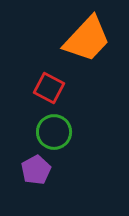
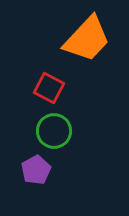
green circle: moved 1 px up
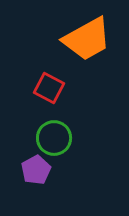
orange trapezoid: rotated 18 degrees clockwise
green circle: moved 7 px down
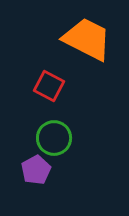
orange trapezoid: rotated 124 degrees counterclockwise
red square: moved 2 px up
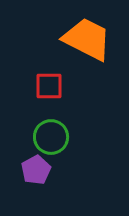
red square: rotated 28 degrees counterclockwise
green circle: moved 3 px left, 1 px up
